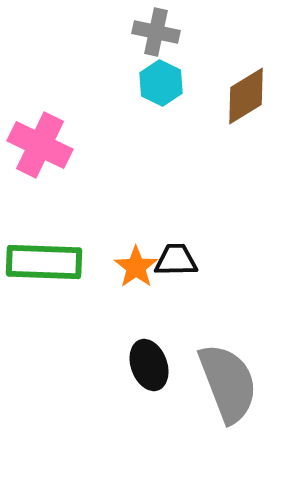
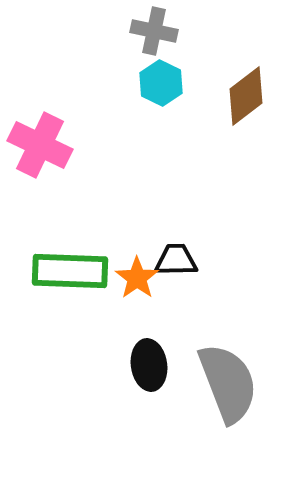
gray cross: moved 2 px left, 1 px up
brown diamond: rotated 6 degrees counterclockwise
green rectangle: moved 26 px right, 9 px down
orange star: moved 1 px right, 11 px down
black ellipse: rotated 12 degrees clockwise
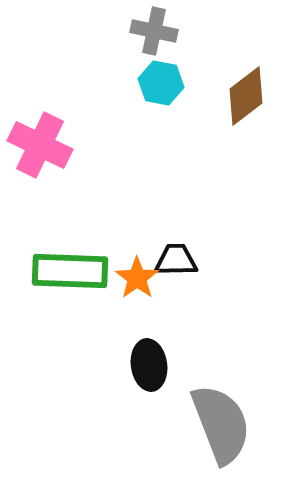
cyan hexagon: rotated 15 degrees counterclockwise
gray semicircle: moved 7 px left, 41 px down
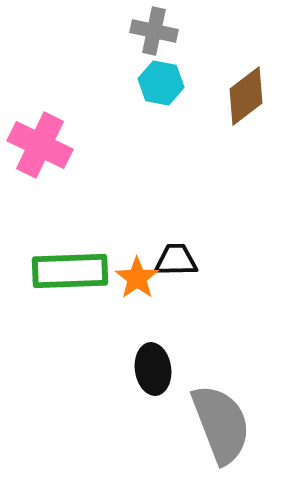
green rectangle: rotated 4 degrees counterclockwise
black ellipse: moved 4 px right, 4 px down
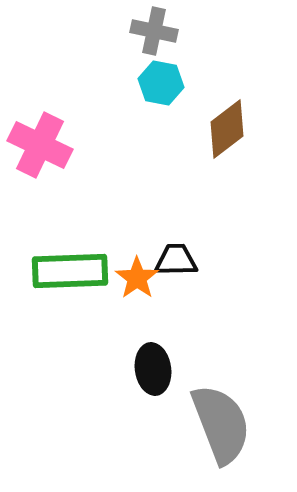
brown diamond: moved 19 px left, 33 px down
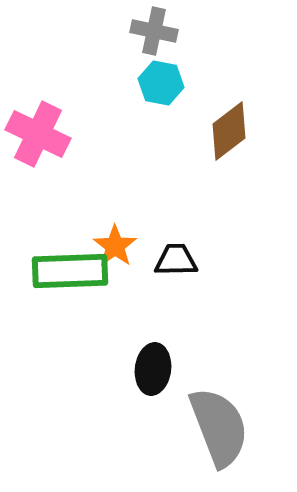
brown diamond: moved 2 px right, 2 px down
pink cross: moved 2 px left, 11 px up
orange star: moved 22 px left, 32 px up
black ellipse: rotated 15 degrees clockwise
gray semicircle: moved 2 px left, 3 px down
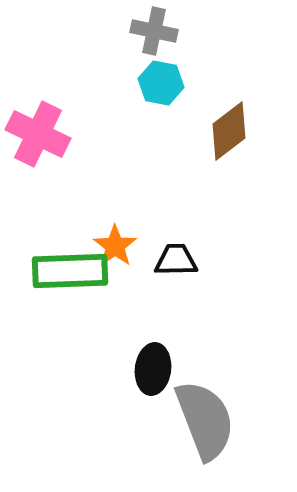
gray semicircle: moved 14 px left, 7 px up
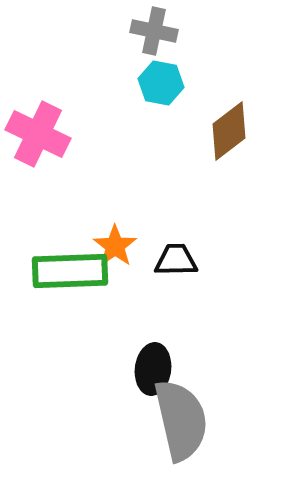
gray semicircle: moved 24 px left; rotated 8 degrees clockwise
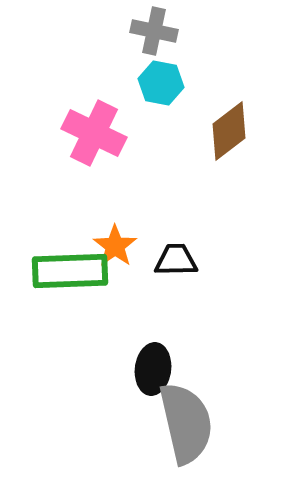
pink cross: moved 56 px right, 1 px up
gray semicircle: moved 5 px right, 3 px down
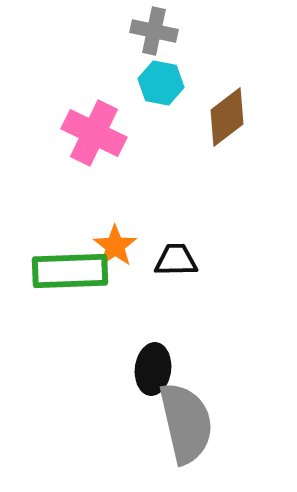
brown diamond: moved 2 px left, 14 px up
